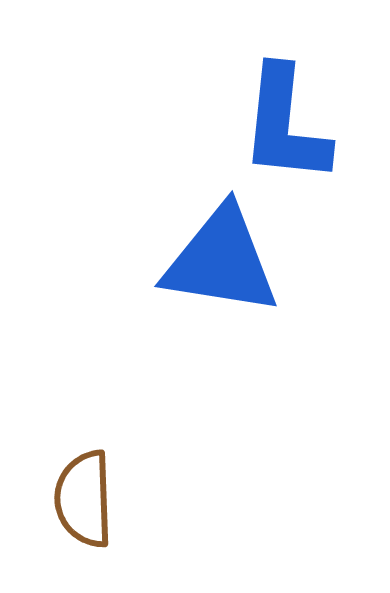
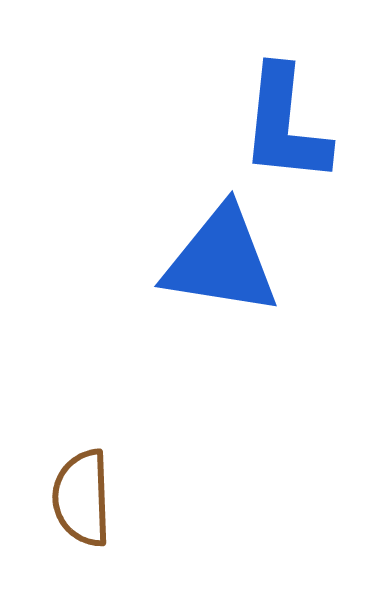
brown semicircle: moved 2 px left, 1 px up
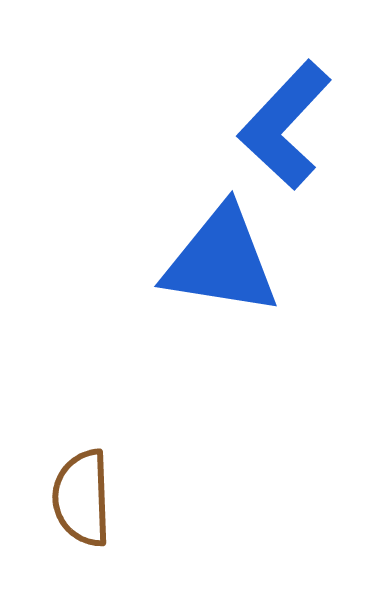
blue L-shape: rotated 37 degrees clockwise
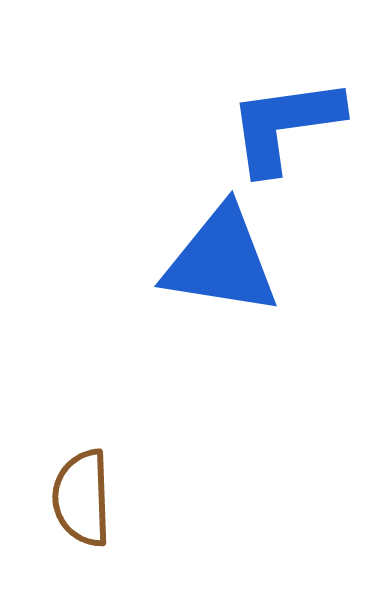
blue L-shape: rotated 39 degrees clockwise
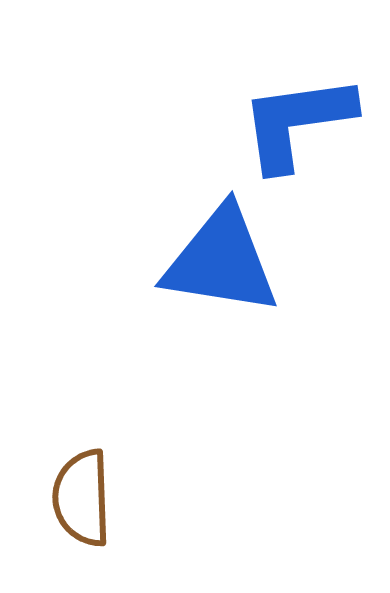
blue L-shape: moved 12 px right, 3 px up
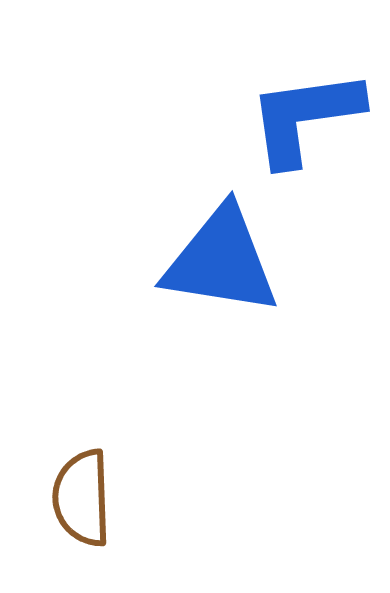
blue L-shape: moved 8 px right, 5 px up
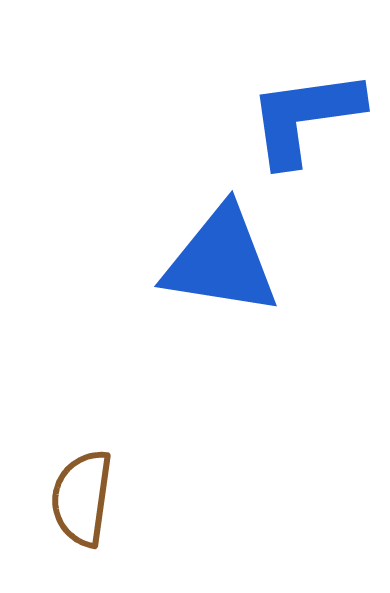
brown semicircle: rotated 10 degrees clockwise
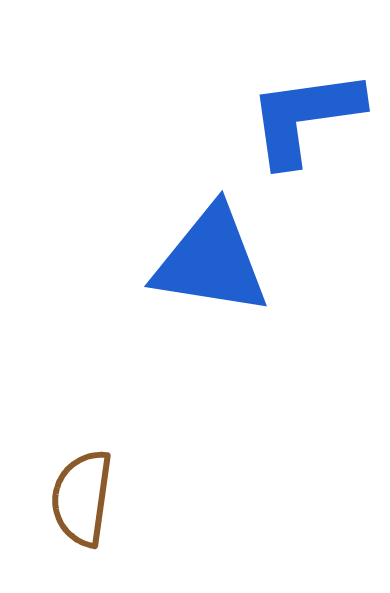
blue triangle: moved 10 px left
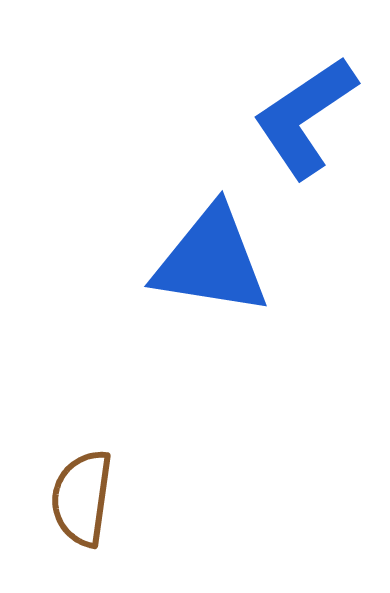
blue L-shape: rotated 26 degrees counterclockwise
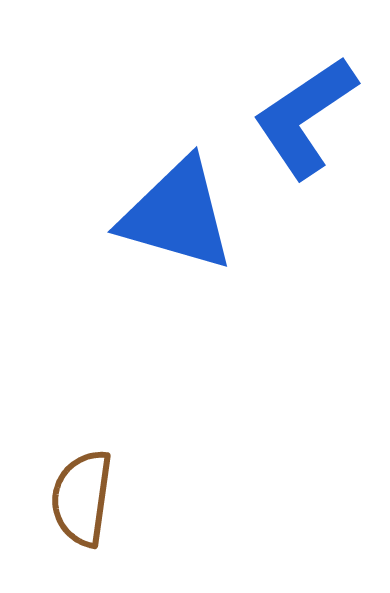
blue triangle: moved 34 px left, 46 px up; rotated 7 degrees clockwise
